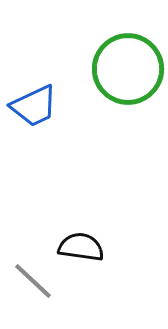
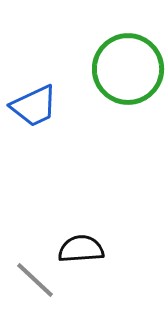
black semicircle: moved 2 px down; rotated 12 degrees counterclockwise
gray line: moved 2 px right, 1 px up
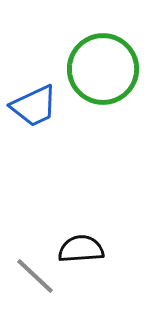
green circle: moved 25 px left
gray line: moved 4 px up
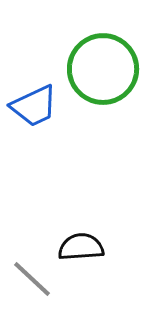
black semicircle: moved 2 px up
gray line: moved 3 px left, 3 px down
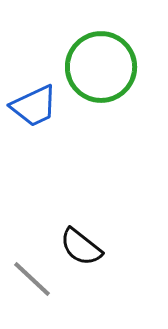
green circle: moved 2 px left, 2 px up
black semicircle: rotated 138 degrees counterclockwise
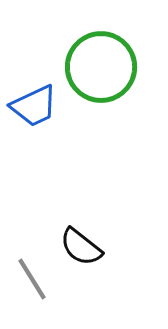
gray line: rotated 15 degrees clockwise
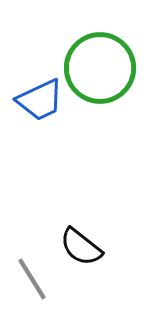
green circle: moved 1 px left, 1 px down
blue trapezoid: moved 6 px right, 6 px up
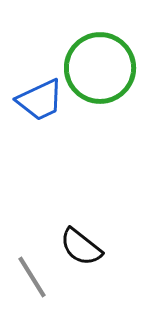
gray line: moved 2 px up
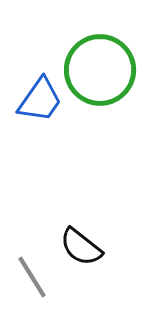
green circle: moved 2 px down
blue trapezoid: rotated 30 degrees counterclockwise
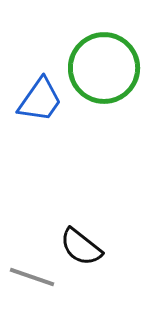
green circle: moved 4 px right, 2 px up
gray line: rotated 39 degrees counterclockwise
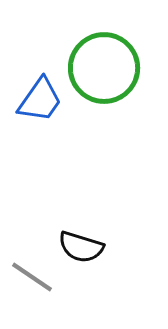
black semicircle: rotated 21 degrees counterclockwise
gray line: rotated 15 degrees clockwise
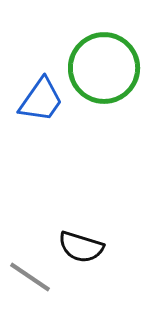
blue trapezoid: moved 1 px right
gray line: moved 2 px left
